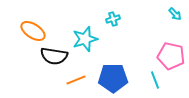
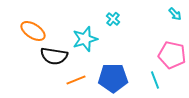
cyan cross: rotated 32 degrees counterclockwise
pink pentagon: moved 1 px right, 1 px up
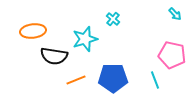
orange ellipse: rotated 40 degrees counterclockwise
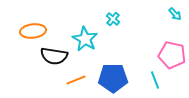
cyan star: rotated 25 degrees counterclockwise
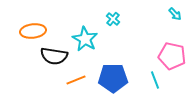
pink pentagon: moved 1 px down
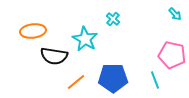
pink pentagon: moved 1 px up
orange line: moved 2 px down; rotated 18 degrees counterclockwise
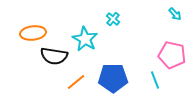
orange ellipse: moved 2 px down
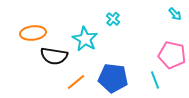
blue pentagon: rotated 8 degrees clockwise
